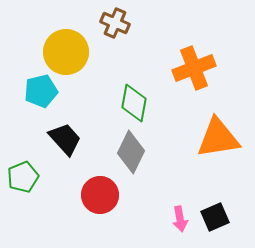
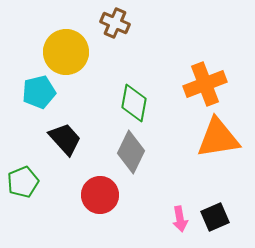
orange cross: moved 11 px right, 16 px down
cyan pentagon: moved 2 px left, 1 px down
green pentagon: moved 5 px down
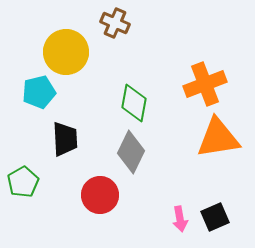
black trapezoid: rotated 39 degrees clockwise
green pentagon: rotated 8 degrees counterclockwise
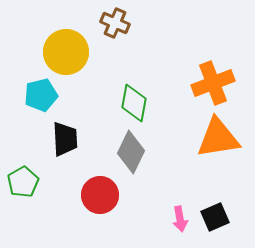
orange cross: moved 8 px right, 1 px up
cyan pentagon: moved 2 px right, 3 px down
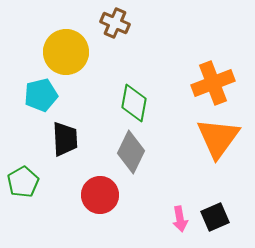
orange triangle: rotated 45 degrees counterclockwise
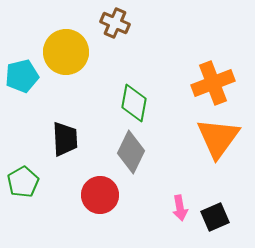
cyan pentagon: moved 19 px left, 19 px up
pink arrow: moved 11 px up
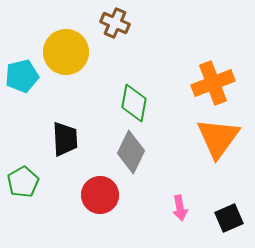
black square: moved 14 px right, 1 px down
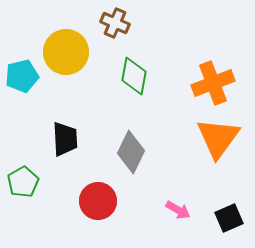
green diamond: moved 27 px up
red circle: moved 2 px left, 6 px down
pink arrow: moved 2 px left, 2 px down; rotated 50 degrees counterclockwise
